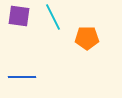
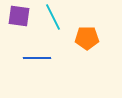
blue line: moved 15 px right, 19 px up
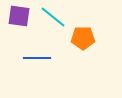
cyan line: rotated 24 degrees counterclockwise
orange pentagon: moved 4 px left
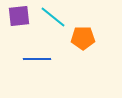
purple square: rotated 15 degrees counterclockwise
blue line: moved 1 px down
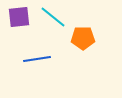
purple square: moved 1 px down
blue line: rotated 8 degrees counterclockwise
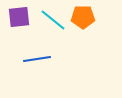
cyan line: moved 3 px down
orange pentagon: moved 21 px up
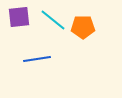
orange pentagon: moved 10 px down
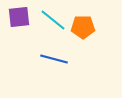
blue line: moved 17 px right; rotated 24 degrees clockwise
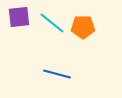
cyan line: moved 1 px left, 3 px down
blue line: moved 3 px right, 15 px down
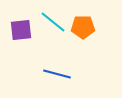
purple square: moved 2 px right, 13 px down
cyan line: moved 1 px right, 1 px up
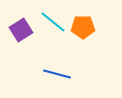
purple square: rotated 25 degrees counterclockwise
